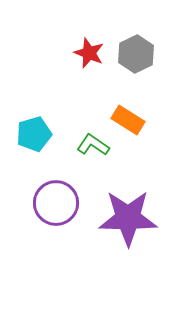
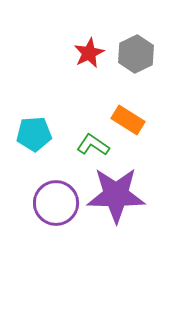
red star: rotated 24 degrees clockwise
cyan pentagon: rotated 12 degrees clockwise
purple star: moved 12 px left, 23 px up
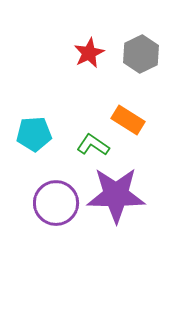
gray hexagon: moved 5 px right
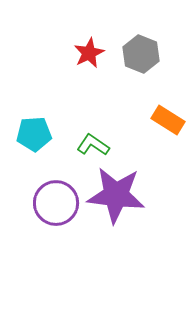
gray hexagon: rotated 12 degrees counterclockwise
orange rectangle: moved 40 px right
purple star: rotated 6 degrees clockwise
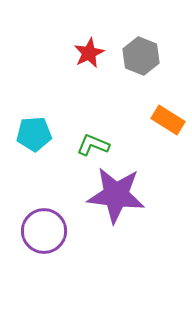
gray hexagon: moved 2 px down
green L-shape: rotated 12 degrees counterclockwise
purple circle: moved 12 px left, 28 px down
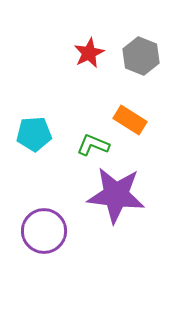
orange rectangle: moved 38 px left
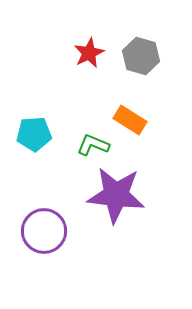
gray hexagon: rotated 6 degrees counterclockwise
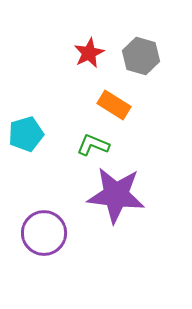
orange rectangle: moved 16 px left, 15 px up
cyan pentagon: moved 8 px left; rotated 12 degrees counterclockwise
purple circle: moved 2 px down
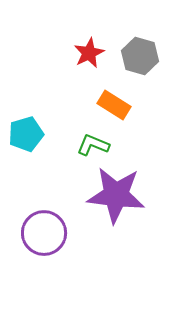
gray hexagon: moved 1 px left
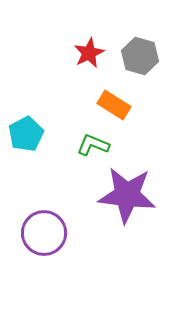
cyan pentagon: rotated 12 degrees counterclockwise
purple star: moved 11 px right
